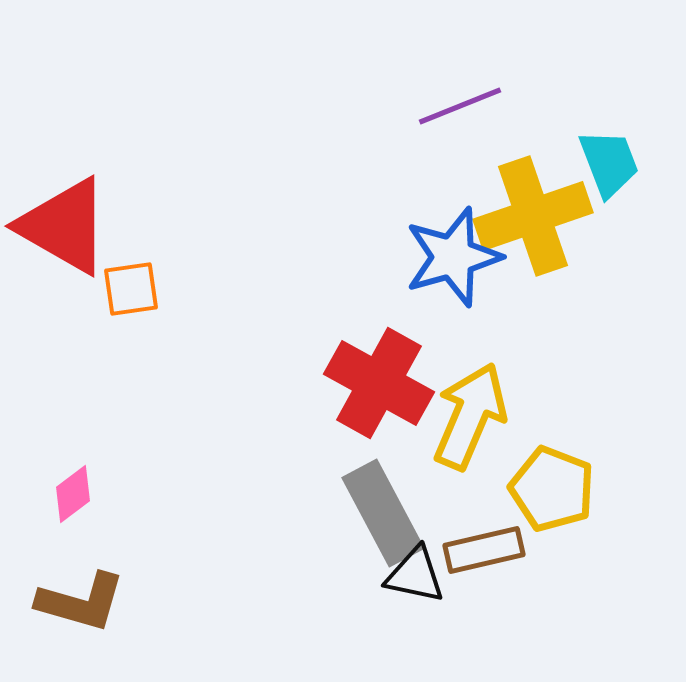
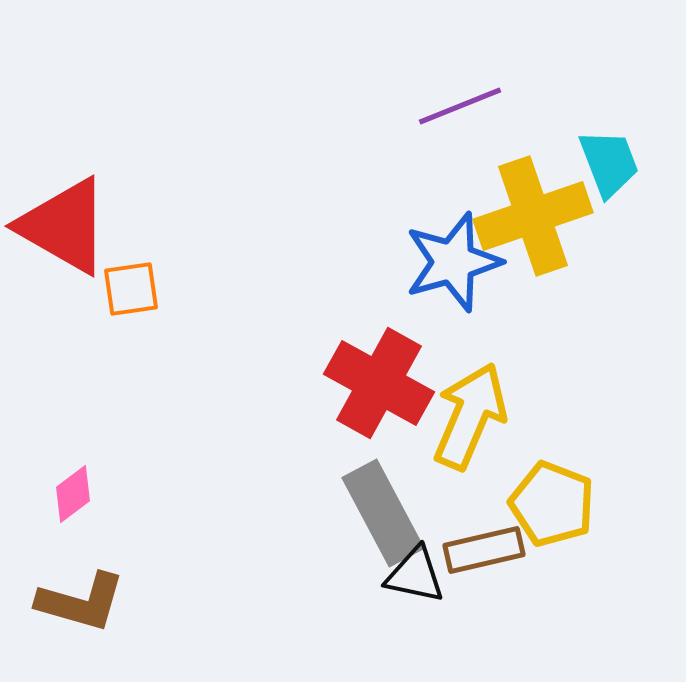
blue star: moved 5 px down
yellow pentagon: moved 15 px down
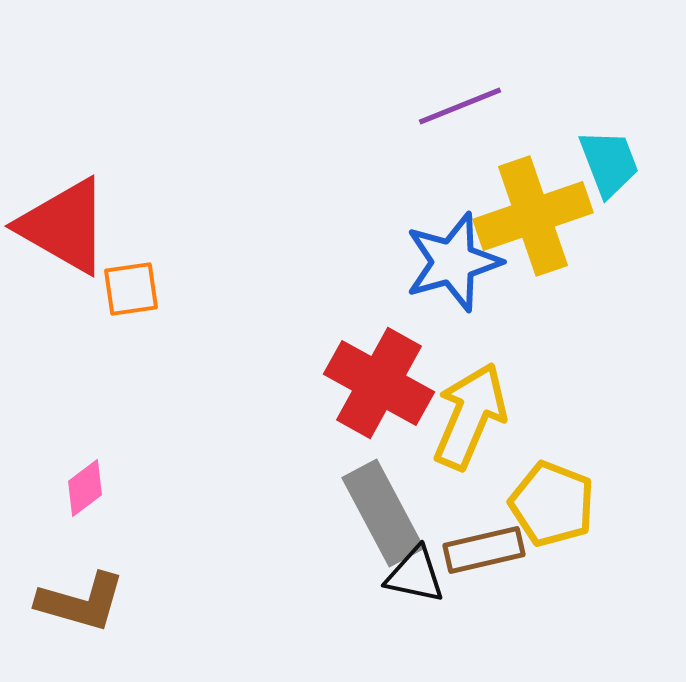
pink diamond: moved 12 px right, 6 px up
